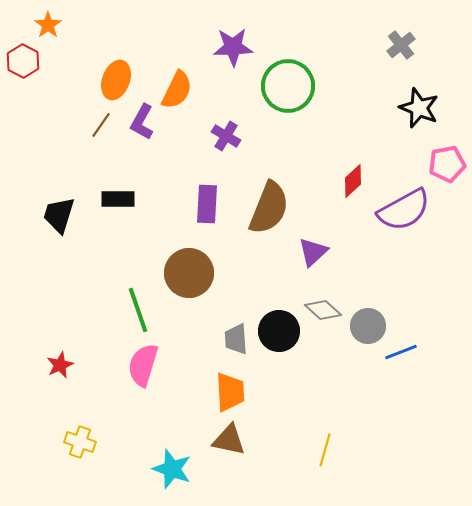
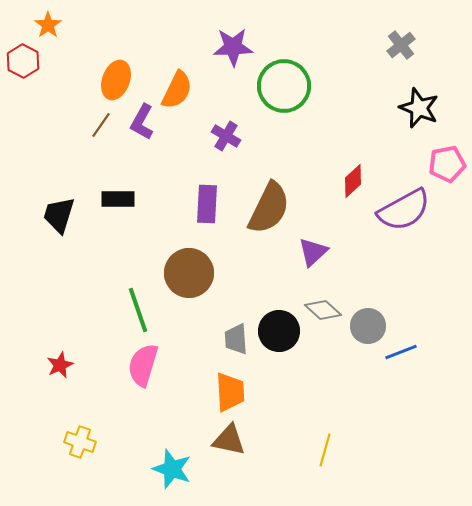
green circle: moved 4 px left
brown semicircle: rotated 4 degrees clockwise
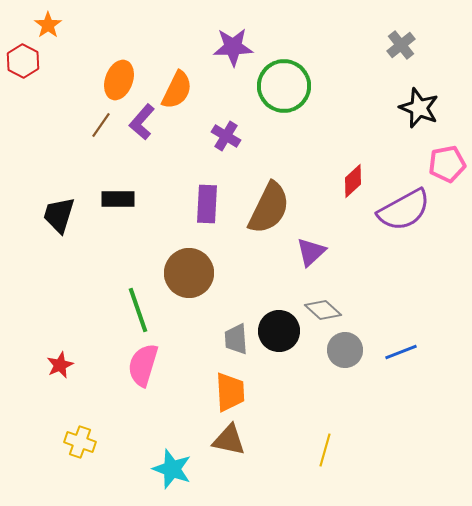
orange ellipse: moved 3 px right
purple L-shape: rotated 12 degrees clockwise
purple triangle: moved 2 px left
gray circle: moved 23 px left, 24 px down
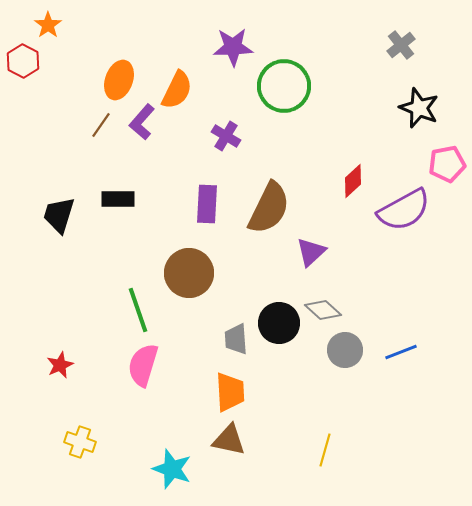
black circle: moved 8 px up
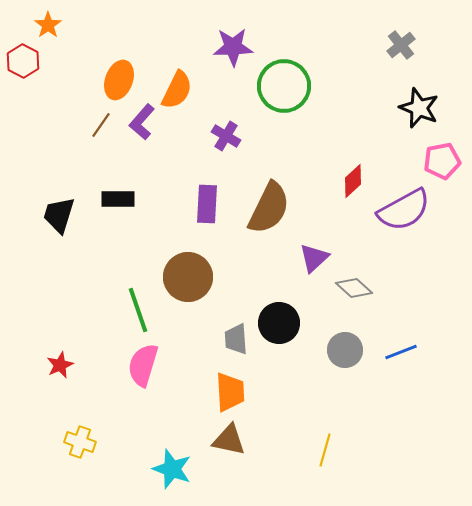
pink pentagon: moved 5 px left, 3 px up
purple triangle: moved 3 px right, 6 px down
brown circle: moved 1 px left, 4 px down
gray diamond: moved 31 px right, 22 px up
